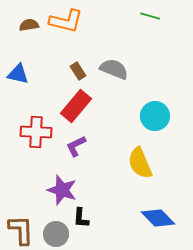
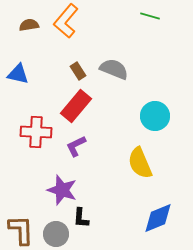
orange L-shape: rotated 116 degrees clockwise
blue diamond: rotated 68 degrees counterclockwise
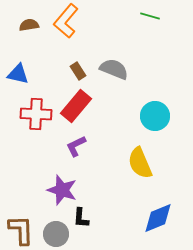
red cross: moved 18 px up
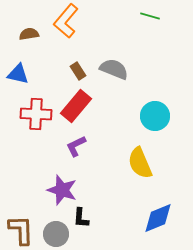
brown semicircle: moved 9 px down
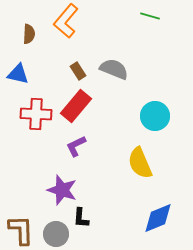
brown semicircle: rotated 102 degrees clockwise
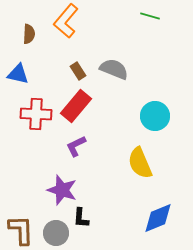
gray circle: moved 1 px up
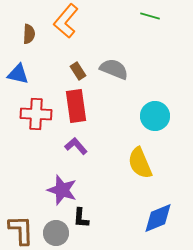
red rectangle: rotated 48 degrees counterclockwise
purple L-shape: rotated 75 degrees clockwise
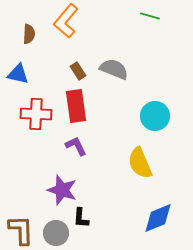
purple L-shape: rotated 15 degrees clockwise
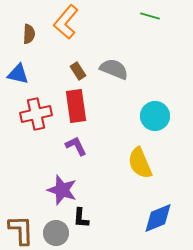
orange L-shape: moved 1 px down
red cross: rotated 16 degrees counterclockwise
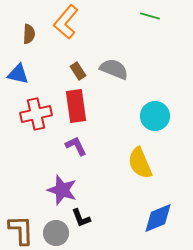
black L-shape: rotated 25 degrees counterclockwise
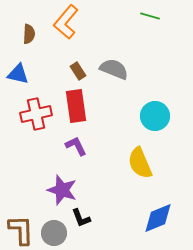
gray circle: moved 2 px left
